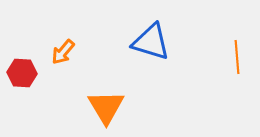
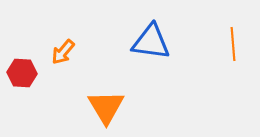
blue triangle: rotated 9 degrees counterclockwise
orange line: moved 4 px left, 13 px up
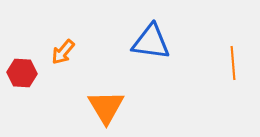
orange line: moved 19 px down
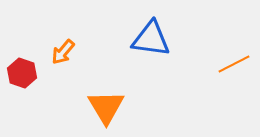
blue triangle: moved 3 px up
orange line: moved 1 px right, 1 px down; rotated 68 degrees clockwise
red hexagon: rotated 16 degrees clockwise
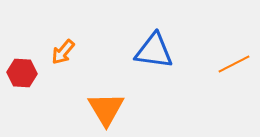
blue triangle: moved 3 px right, 12 px down
red hexagon: rotated 16 degrees counterclockwise
orange triangle: moved 2 px down
